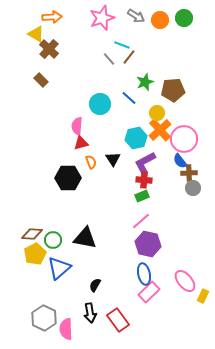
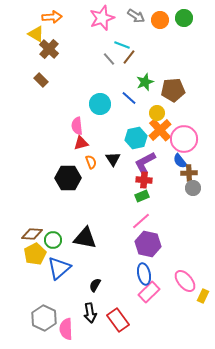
pink semicircle at (77, 126): rotated 12 degrees counterclockwise
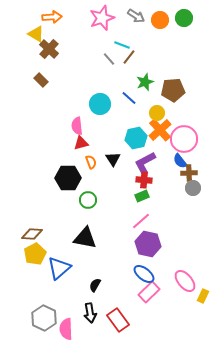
green circle at (53, 240): moved 35 px right, 40 px up
blue ellipse at (144, 274): rotated 40 degrees counterclockwise
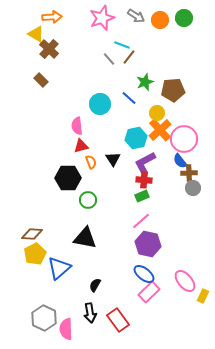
red triangle at (81, 143): moved 3 px down
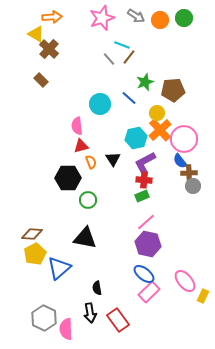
gray circle at (193, 188): moved 2 px up
pink line at (141, 221): moved 5 px right, 1 px down
black semicircle at (95, 285): moved 2 px right, 3 px down; rotated 40 degrees counterclockwise
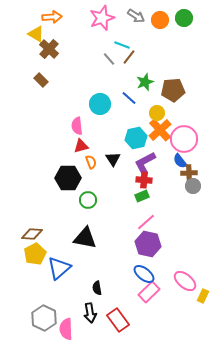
pink ellipse at (185, 281): rotated 10 degrees counterclockwise
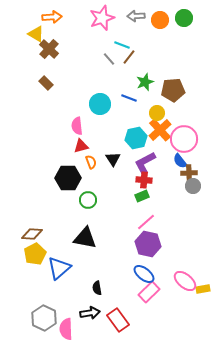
gray arrow at (136, 16): rotated 144 degrees clockwise
brown rectangle at (41, 80): moved 5 px right, 3 px down
blue line at (129, 98): rotated 21 degrees counterclockwise
yellow rectangle at (203, 296): moved 7 px up; rotated 56 degrees clockwise
black arrow at (90, 313): rotated 90 degrees counterclockwise
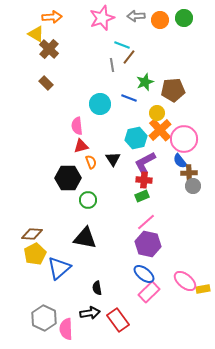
gray line at (109, 59): moved 3 px right, 6 px down; rotated 32 degrees clockwise
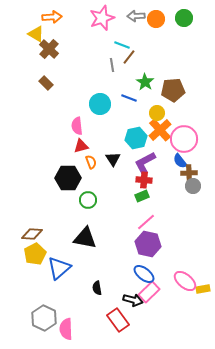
orange circle at (160, 20): moved 4 px left, 1 px up
green star at (145, 82): rotated 18 degrees counterclockwise
black arrow at (90, 313): moved 43 px right, 13 px up; rotated 24 degrees clockwise
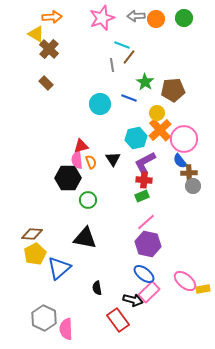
pink semicircle at (77, 126): moved 34 px down
